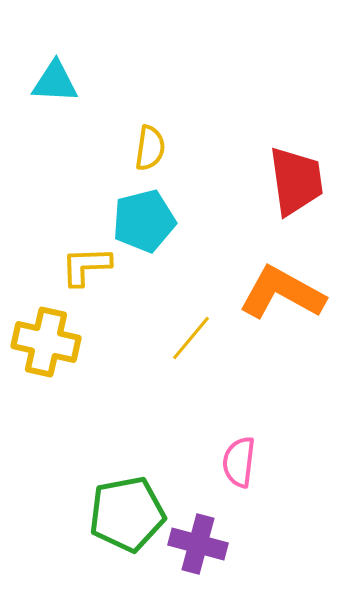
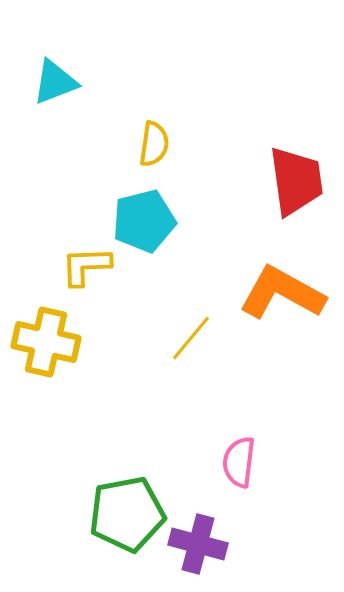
cyan triangle: rotated 24 degrees counterclockwise
yellow semicircle: moved 4 px right, 4 px up
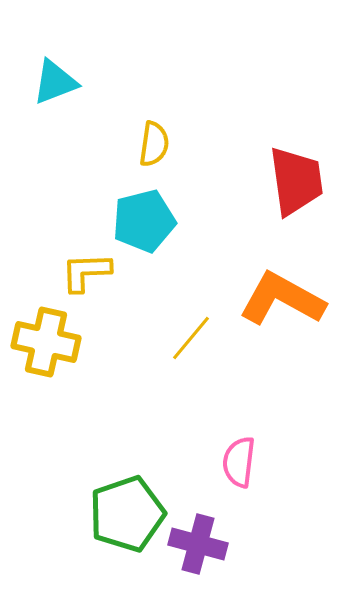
yellow L-shape: moved 6 px down
orange L-shape: moved 6 px down
green pentagon: rotated 8 degrees counterclockwise
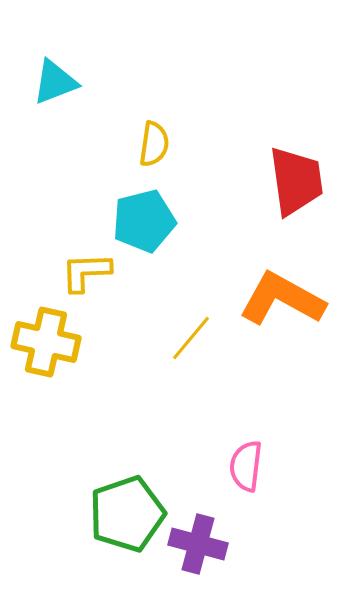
pink semicircle: moved 7 px right, 4 px down
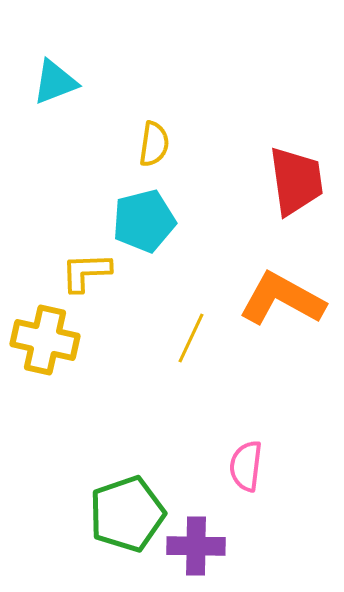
yellow line: rotated 15 degrees counterclockwise
yellow cross: moved 1 px left, 2 px up
purple cross: moved 2 px left, 2 px down; rotated 14 degrees counterclockwise
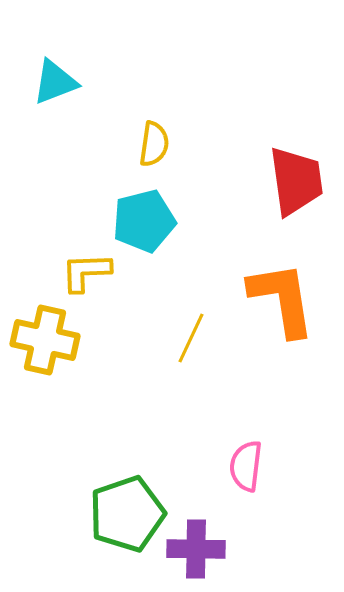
orange L-shape: rotated 52 degrees clockwise
purple cross: moved 3 px down
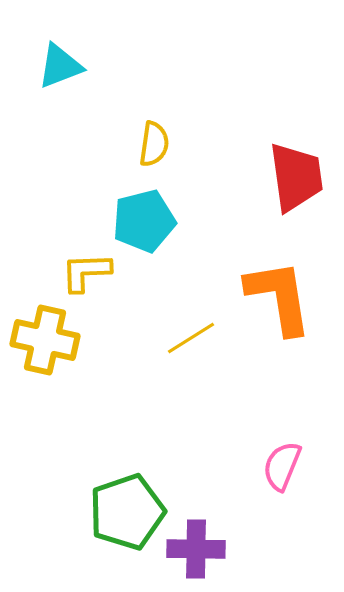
cyan triangle: moved 5 px right, 16 px up
red trapezoid: moved 4 px up
orange L-shape: moved 3 px left, 2 px up
yellow line: rotated 33 degrees clockwise
pink semicircle: moved 36 px right; rotated 15 degrees clockwise
green pentagon: moved 2 px up
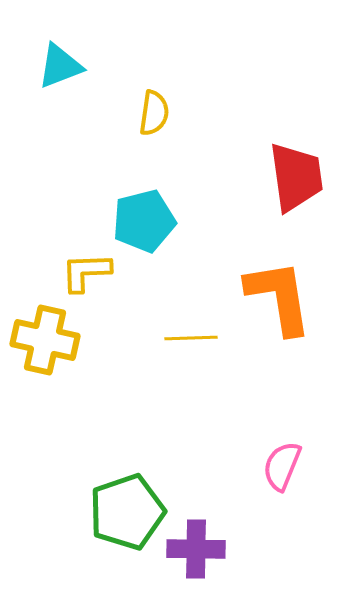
yellow semicircle: moved 31 px up
yellow line: rotated 30 degrees clockwise
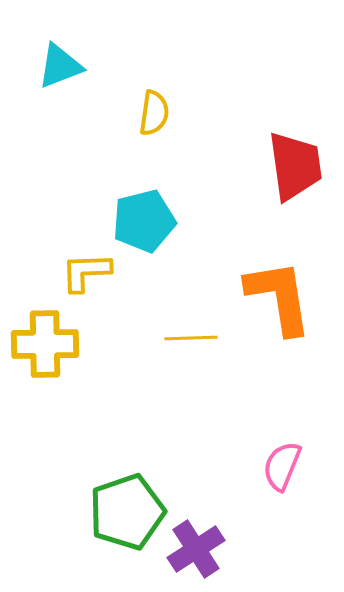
red trapezoid: moved 1 px left, 11 px up
yellow cross: moved 4 px down; rotated 14 degrees counterclockwise
purple cross: rotated 34 degrees counterclockwise
